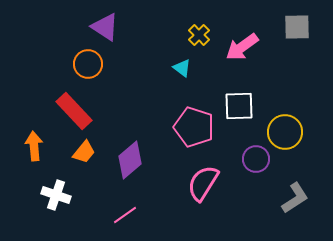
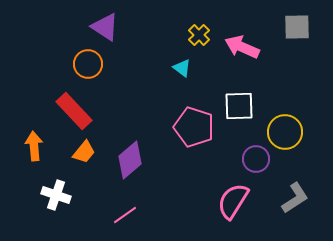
pink arrow: rotated 60 degrees clockwise
pink semicircle: moved 30 px right, 18 px down
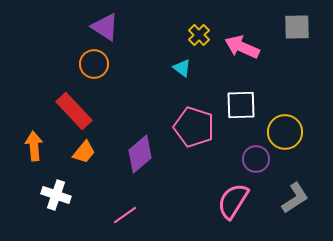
orange circle: moved 6 px right
white square: moved 2 px right, 1 px up
purple diamond: moved 10 px right, 6 px up
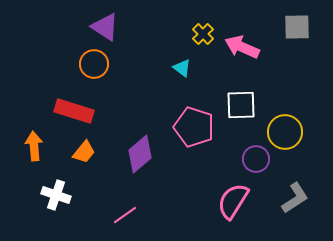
yellow cross: moved 4 px right, 1 px up
red rectangle: rotated 30 degrees counterclockwise
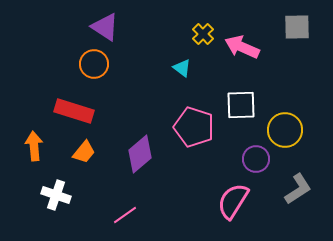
yellow circle: moved 2 px up
gray L-shape: moved 3 px right, 9 px up
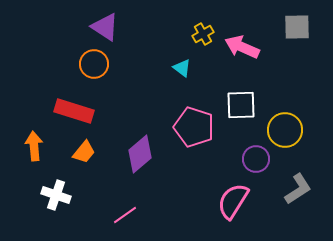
yellow cross: rotated 15 degrees clockwise
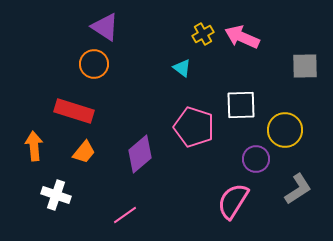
gray square: moved 8 px right, 39 px down
pink arrow: moved 10 px up
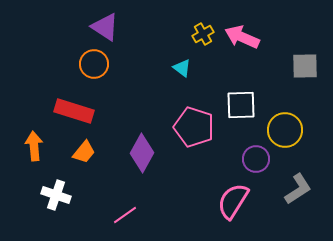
purple diamond: moved 2 px right, 1 px up; rotated 21 degrees counterclockwise
